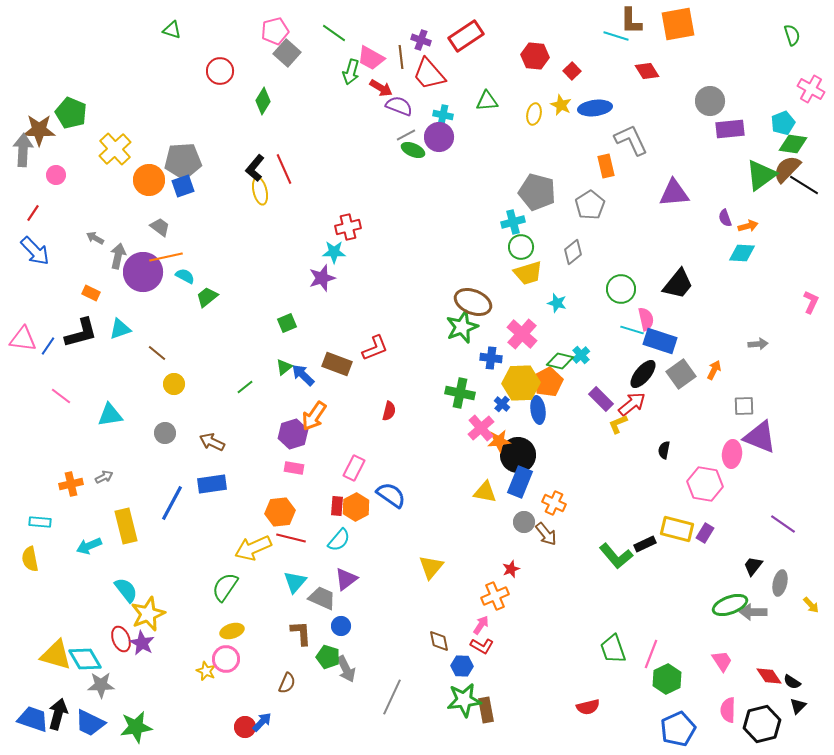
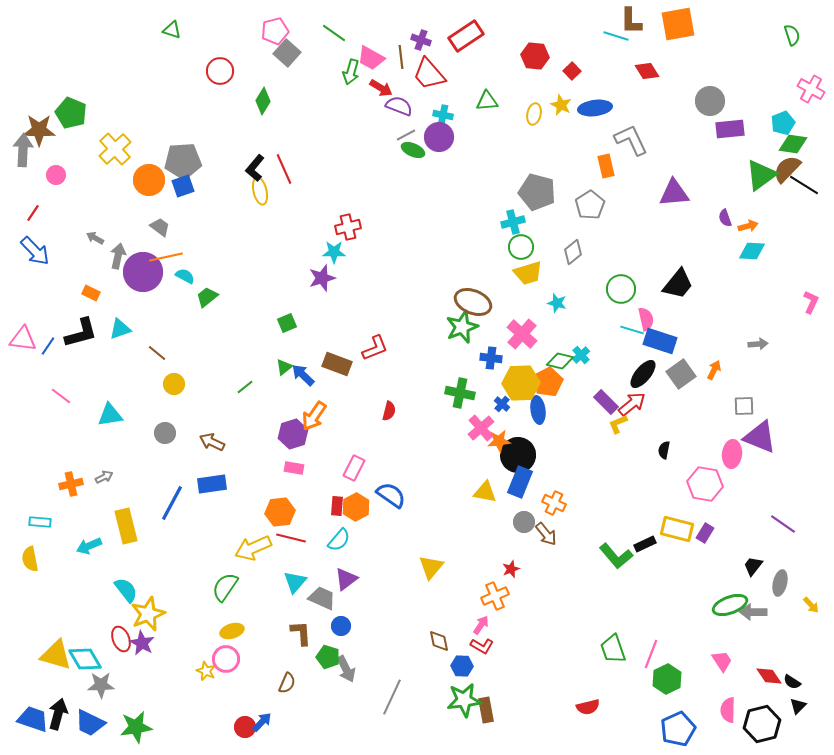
cyan diamond at (742, 253): moved 10 px right, 2 px up
purple rectangle at (601, 399): moved 5 px right, 3 px down
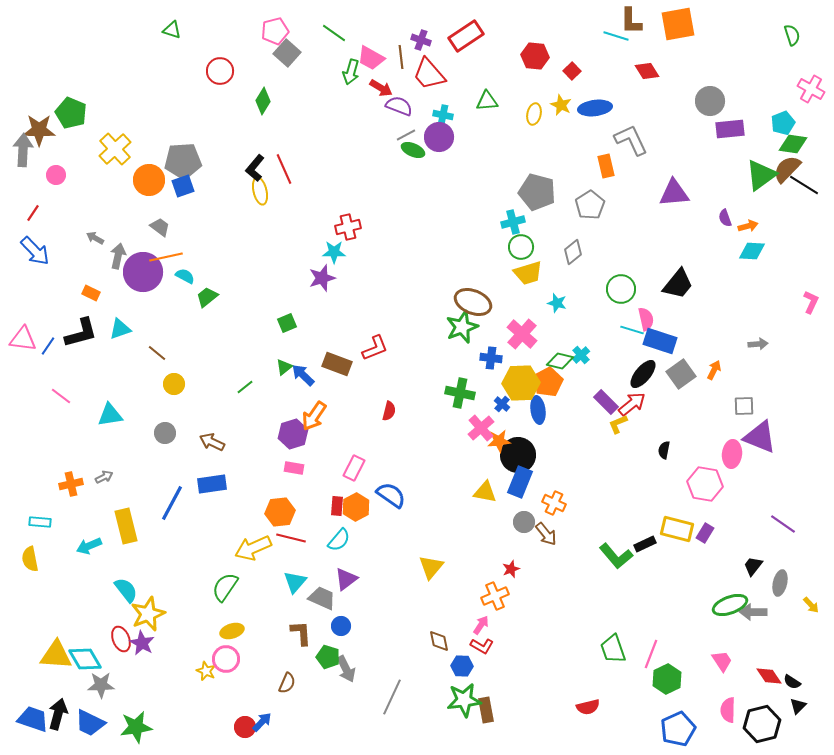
yellow triangle at (56, 655): rotated 12 degrees counterclockwise
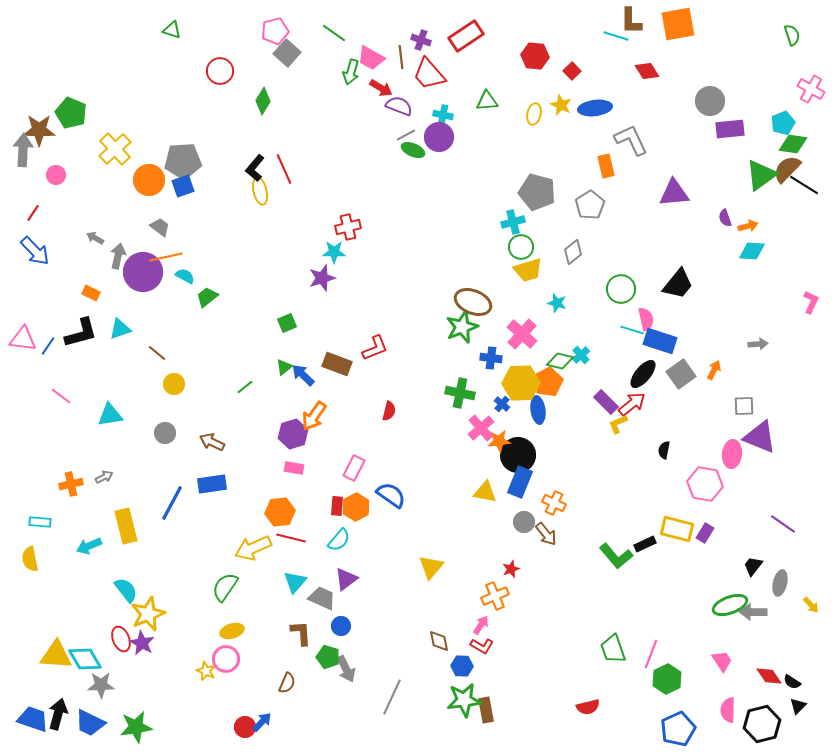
yellow trapezoid at (528, 273): moved 3 px up
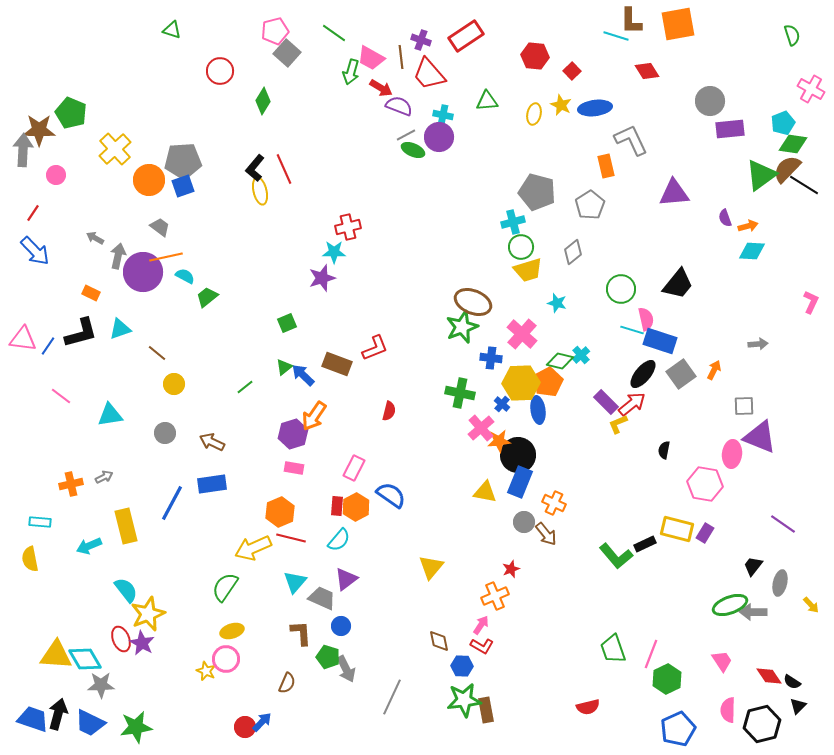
orange hexagon at (280, 512): rotated 16 degrees counterclockwise
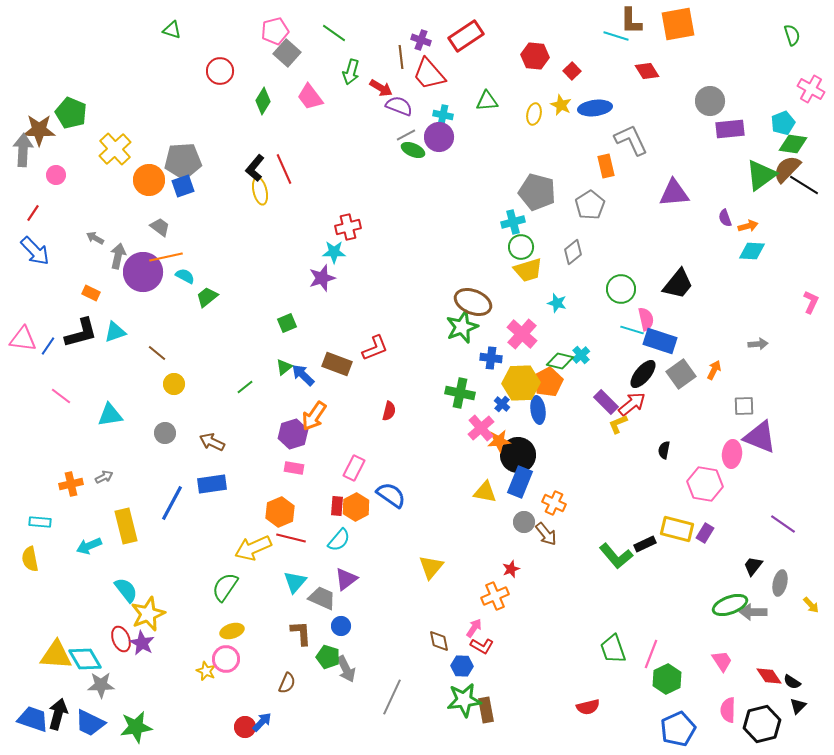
pink trapezoid at (371, 58): moved 61 px left, 39 px down; rotated 24 degrees clockwise
cyan triangle at (120, 329): moved 5 px left, 3 px down
pink arrow at (481, 625): moved 7 px left, 3 px down
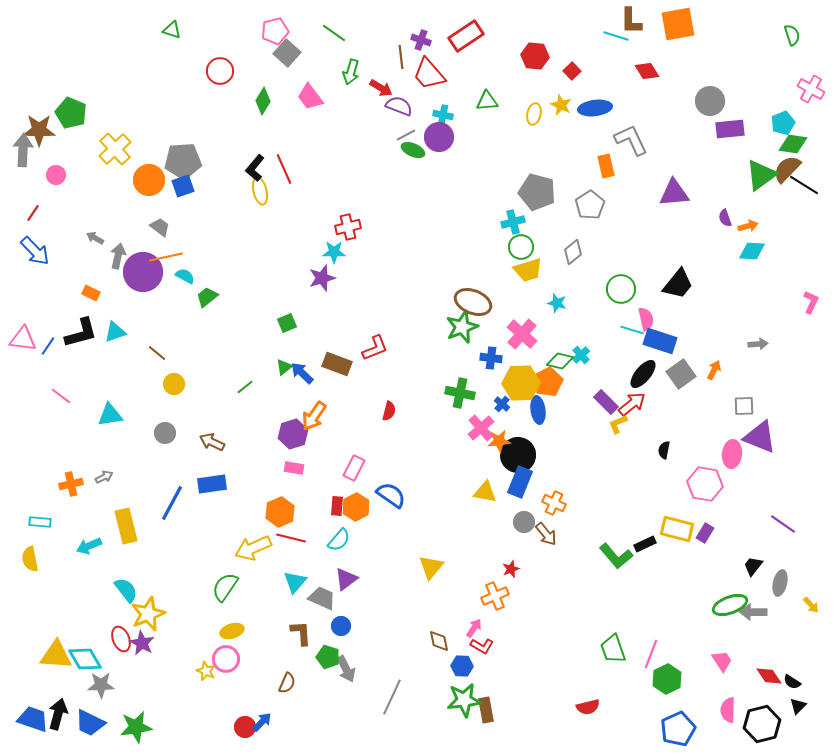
blue arrow at (303, 375): moved 1 px left, 2 px up
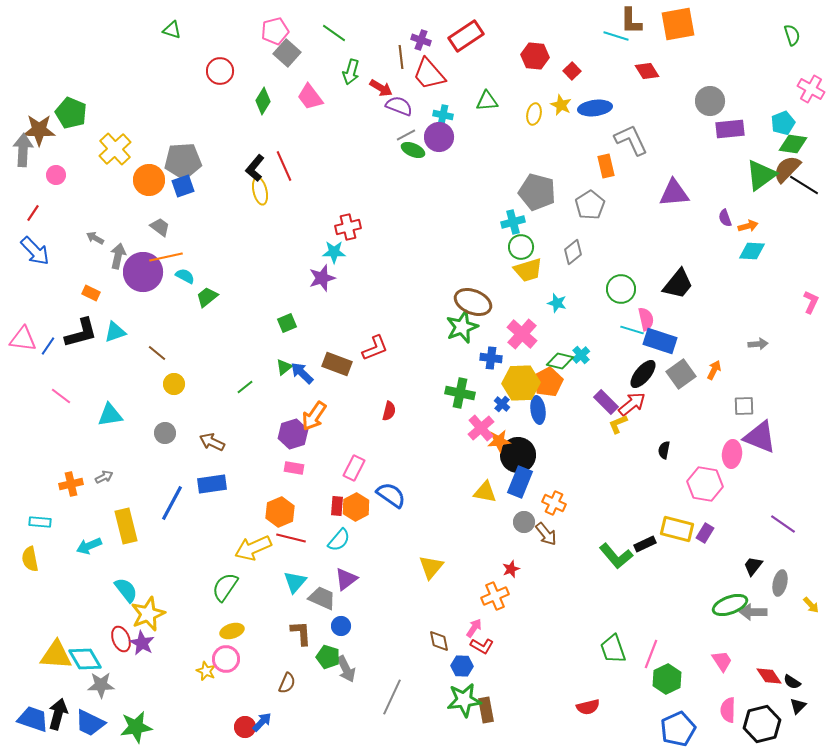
red line at (284, 169): moved 3 px up
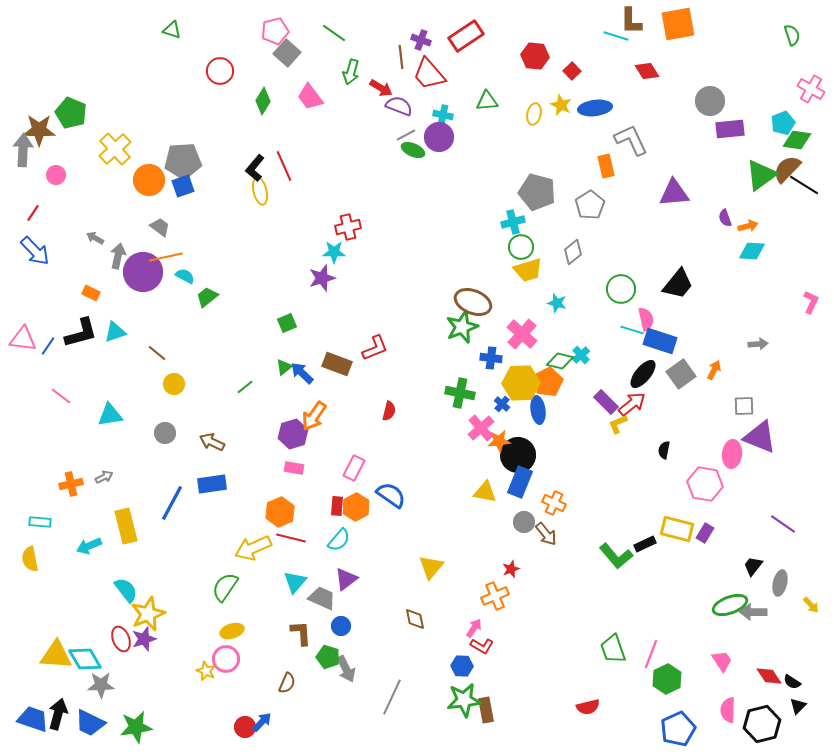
green diamond at (793, 144): moved 4 px right, 4 px up
brown diamond at (439, 641): moved 24 px left, 22 px up
purple star at (142, 643): moved 2 px right, 4 px up; rotated 25 degrees clockwise
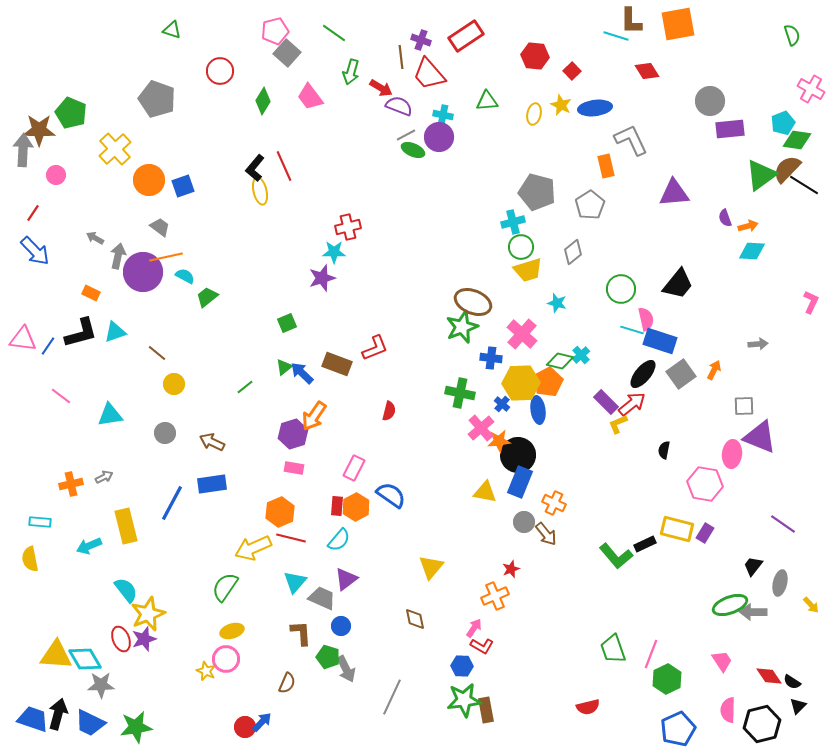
gray pentagon at (183, 161): moved 26 px left, 62 px up; rotated 24 degrees clockwise
